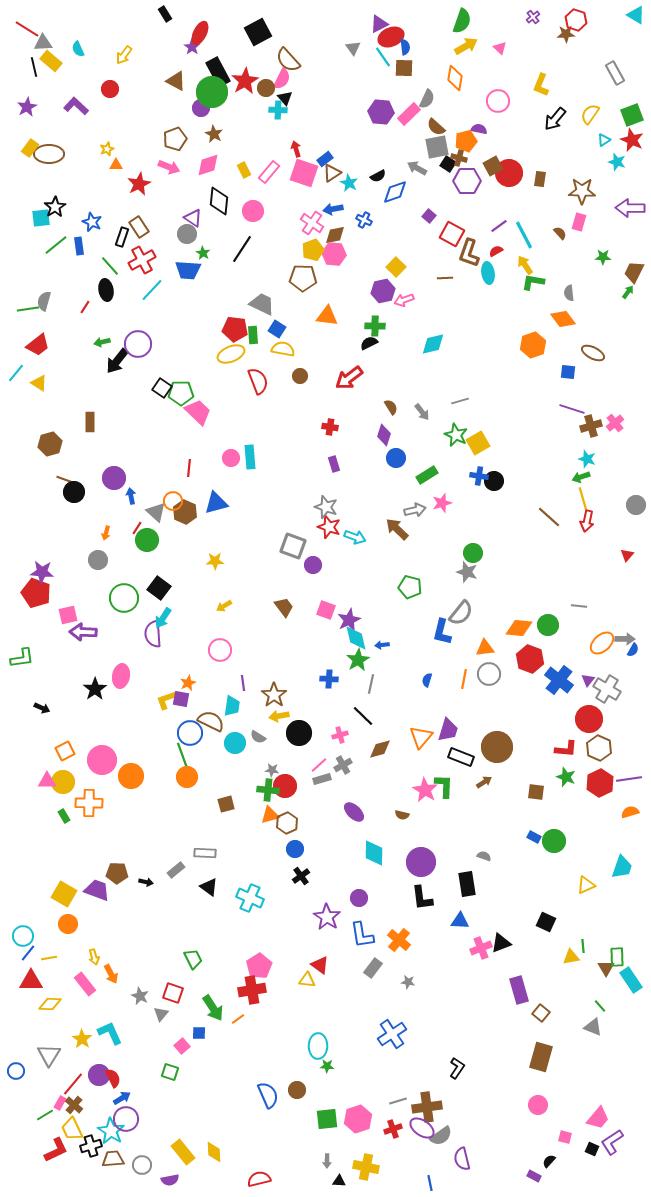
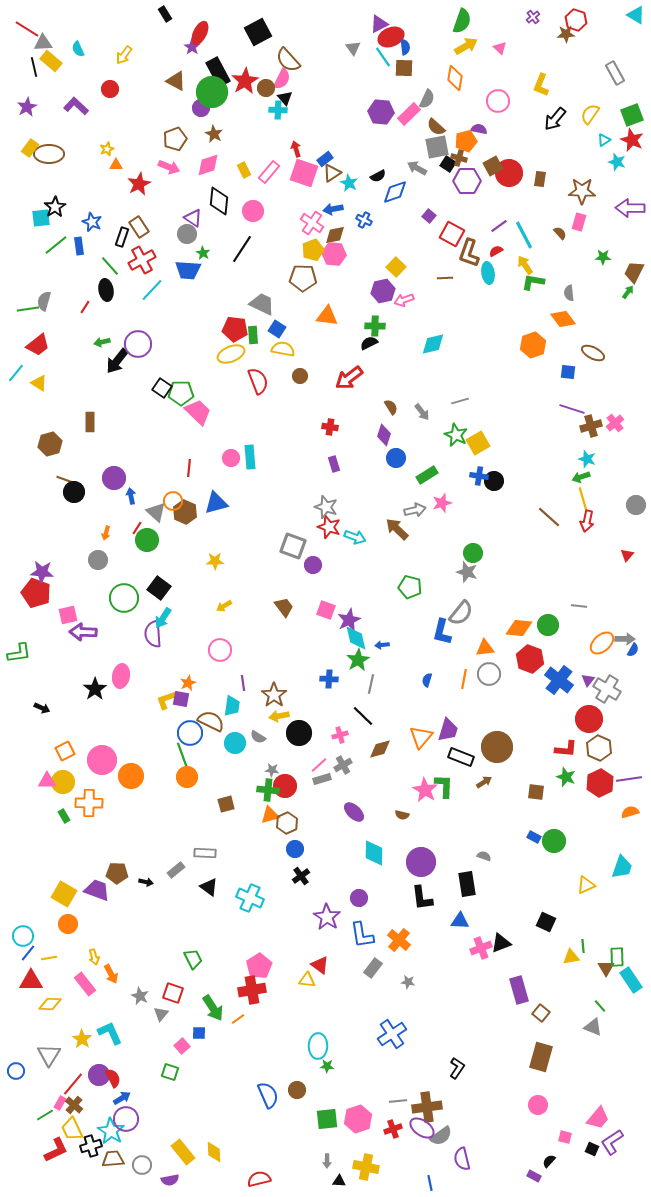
green L-shape at (22, 658): moved 3 px left, 5 px up
gray line at (398, 1101): rotated 12 degrees clockwise
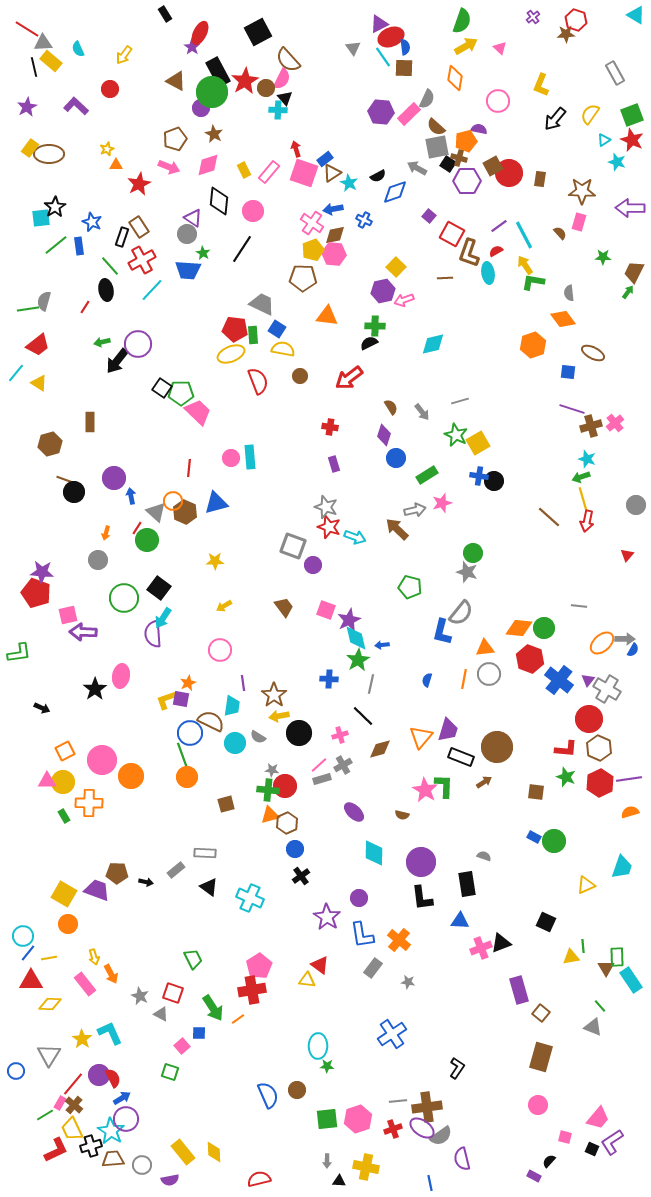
green circle at (548, 625): moved 4 px left, 3 px down
gray triangle at (161, 1014): rotated 42 degrees counterclockwise
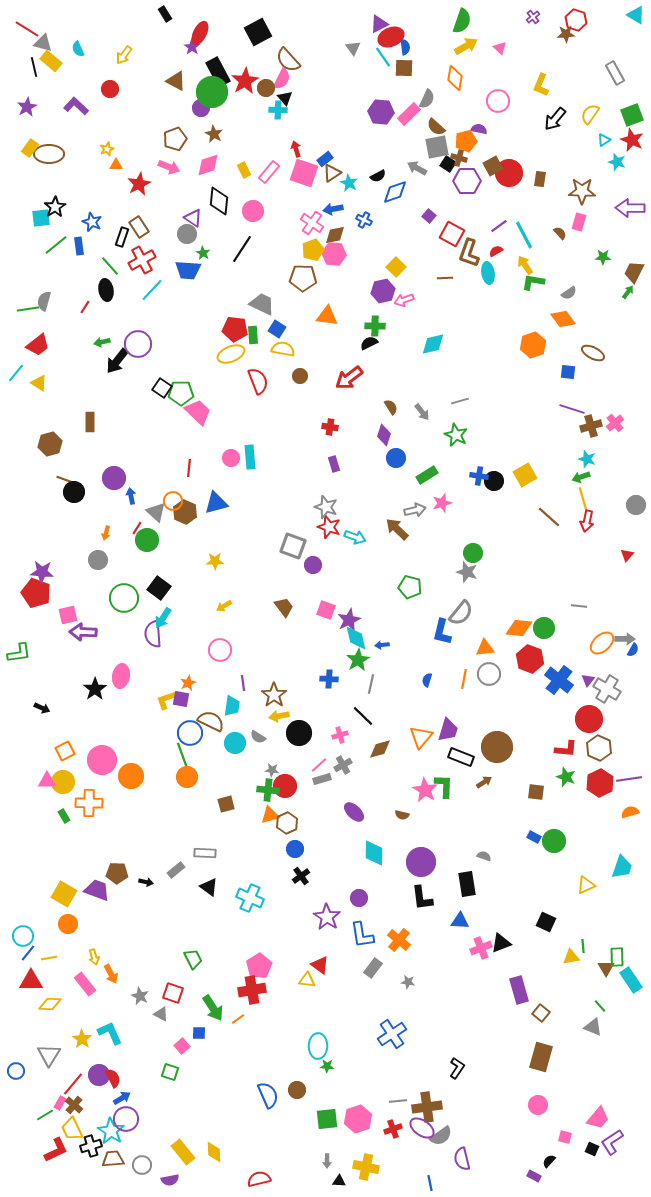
gray triangle at (43, 43): rotated 18 degrees clockwise
gray semicircle at (569, 293): rotated 119 degrees counterclockwise
yellow square at (478, 443): moved 47 px right, 32 px down
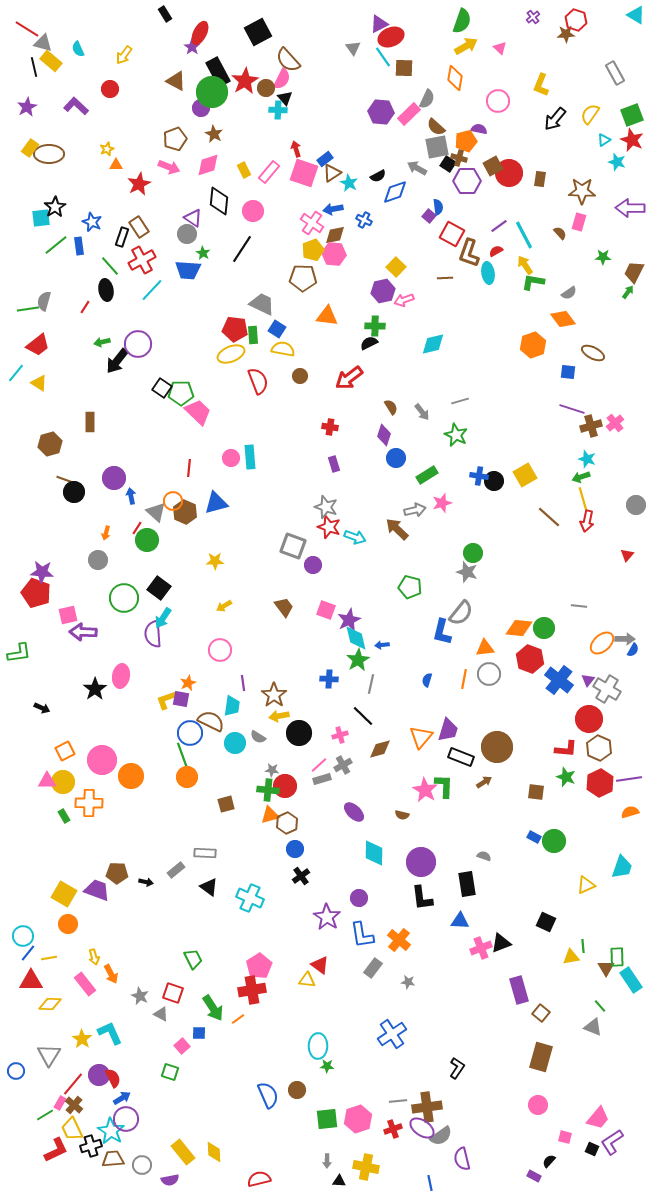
blue semicircle at (405, 47): moved 33 px right, 160 px down
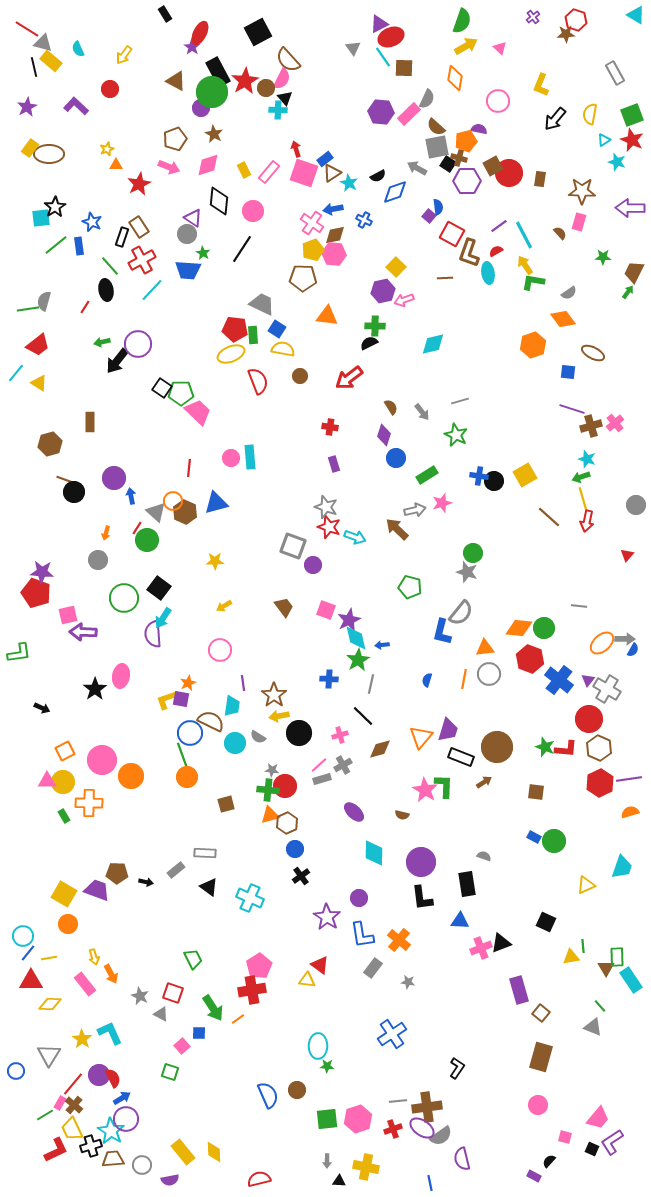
yellow semicircle at (590, 114): rotated 25 degrees counterclockwise
green star at (566, 777): moved 21 px left, 30 px up
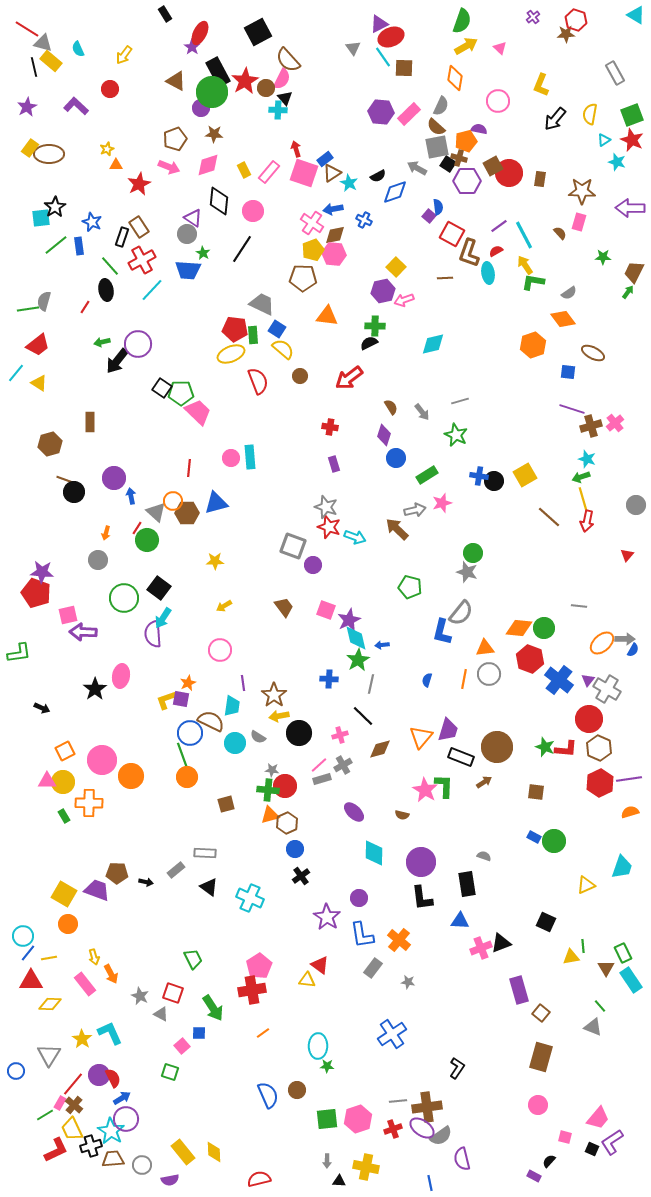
gray semicircle at (427, 99): moved 14 px right, 7 px down
brown star at (214, 134): rotated 24 degrees counterclockwise
yellow semicircle at (283, 349): rotated 30 degrees clockwise
brown hexagon at (185, 512): moved 2 px right, 1 px down; rotated 25 degrees counterclockwise
green rectangle at (617, 957): moved 6 px right, 4 px up; rotated 24 degrees counterclockwise
orange line at (238, 1019): moved 25 px right, 14 px down
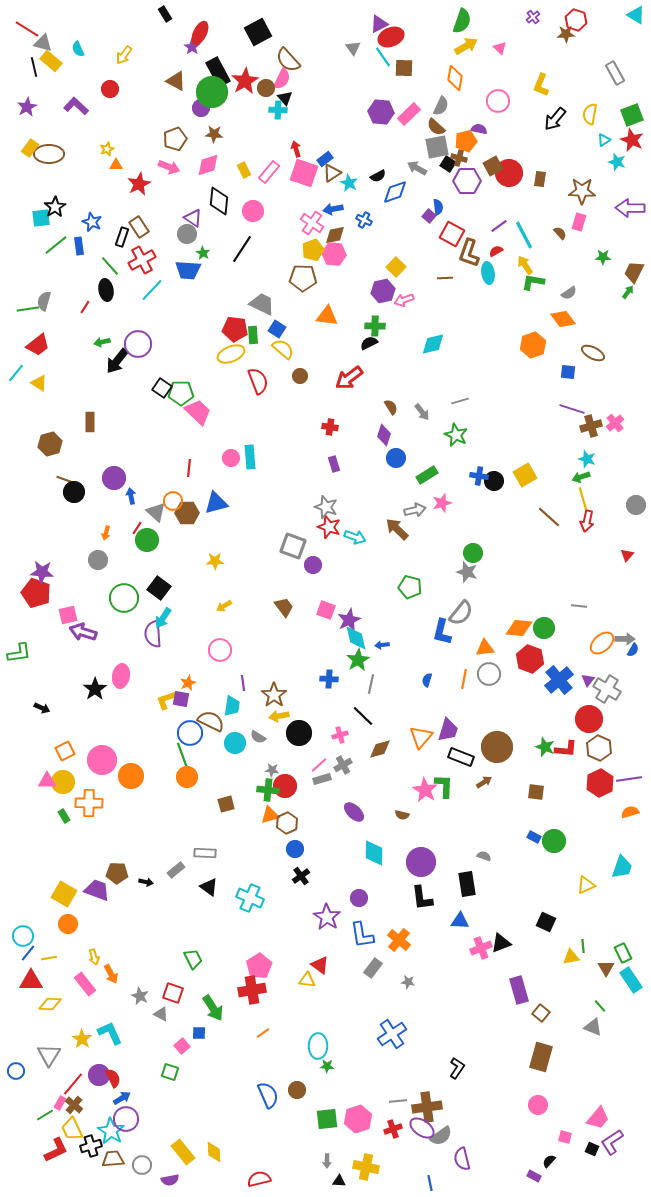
purple arrow at (83, 632): rotated 16 degrees clockwise
blue cross at (559, 680): rotated 12 degrees clockwise
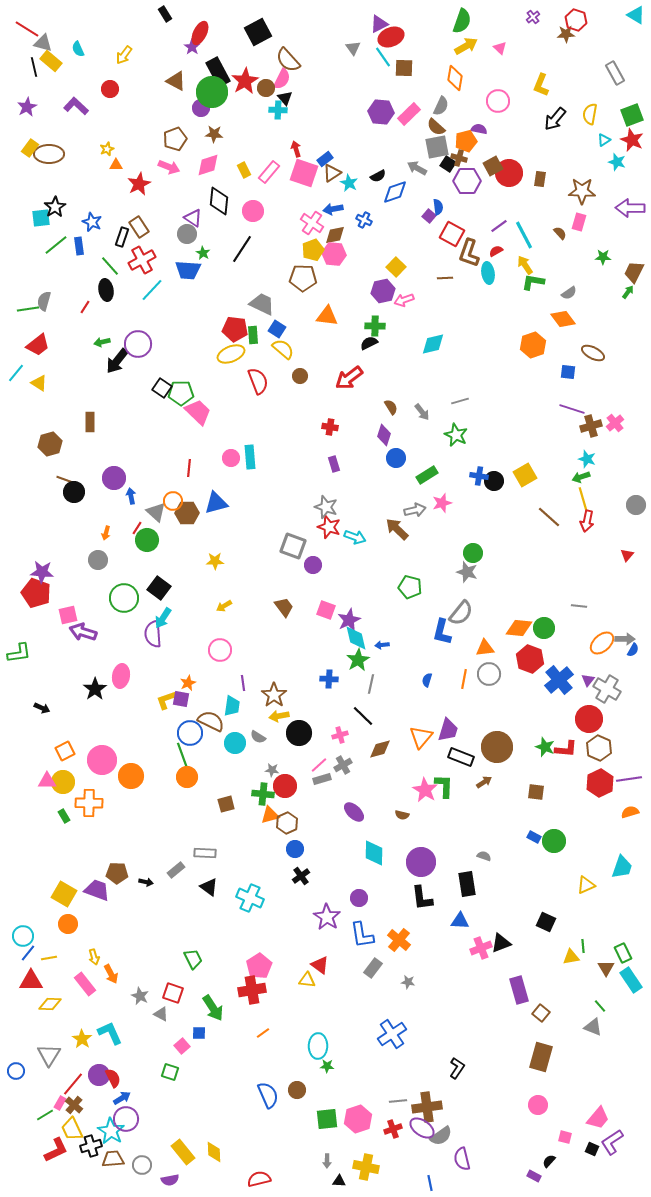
green cross at (268, 790): moved 5 px left, 4 px down
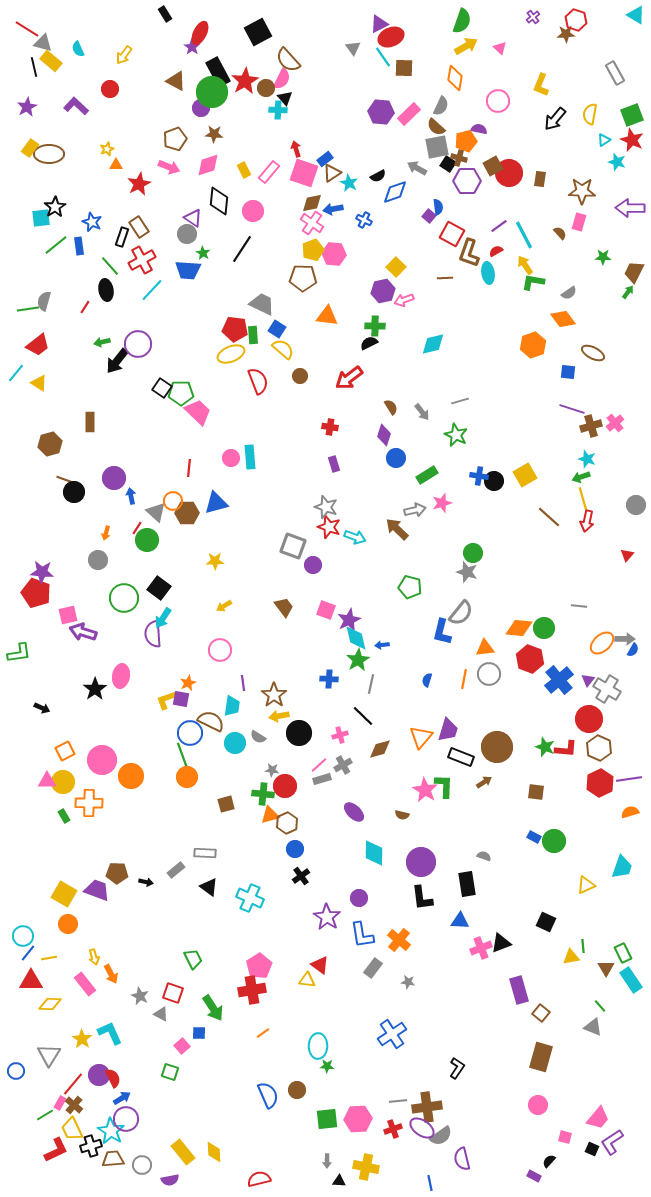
brown diamond at (335, 235): moved 23 px left, 32 px up
pink hexagon at (358, 1119): rotated 16 degrees clockwise
